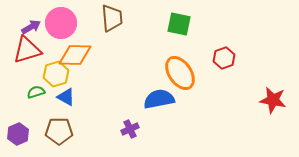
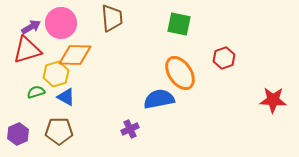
red star: rotated 8 degrees counterclockwise
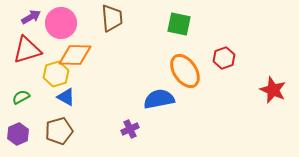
purple arrow: moved 10 px up
orange ellipse: moved 5 px right, 2 px up
green semicircle: moved 15 px left, 5 px down; rotated 12 degrees counterclockwise
red star: moved 10 px up; rotated 20 degrees clockwise
brown pentagon: rotated 16 degrees counterclockwise
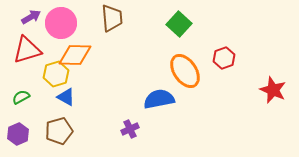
green square: rotated 30 degrees clockwise
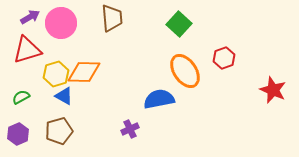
purple arrow: moved 1 px left
orange diamond: moved 9 px right, 17 px down
blue triangle: moved 2 px left, 1 px up
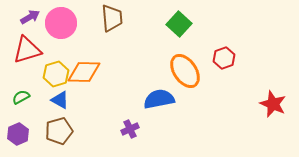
red star: moved 14 px down
blue triangle: moved 4 px left, 4 px down
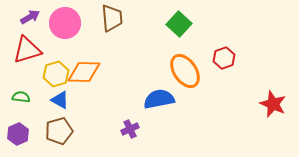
pink circle: moved 4 px right
green semicircle: rotated 36 degrees clockwise
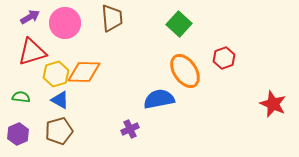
red triangle: moved 5 px right, 2 px down
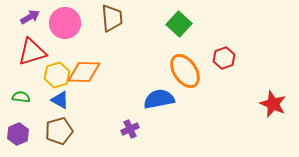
yellow hexagon: moved 1 px right, 1 px down
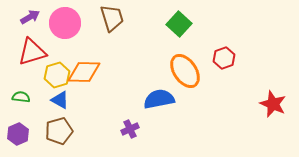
brown trapezoid: rotated 12 degrees counterclockwise
